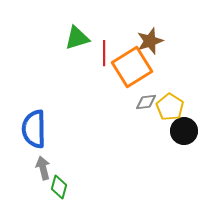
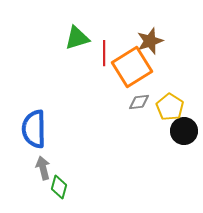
gray diamond: moved 7 px left
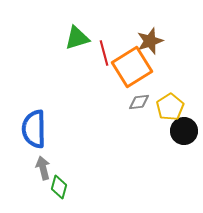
red line: rotated 15 degrees counterclockwise
yellow pentagon: rotated 8 degrees clockwise
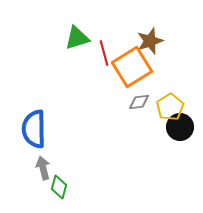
black circle: moved 4 px left, 4 px up
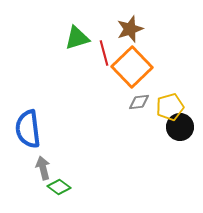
brown star: moved 20 px left, 12 px up
orange square: rotated 12 degrees counterclockwise
yellow pentagon: rotated 16 degrees clockwise
blue semicircle: moved 6 px left; rotated 6 degrees counterclockwise
green diamond: rotated 70 degrees counterclockwise
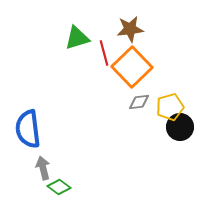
brown star: rotated 12 degrees clockwise
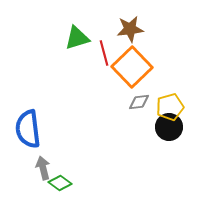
black circle: moved 11 px left
green diamond: moved 1 px right, 4 px up
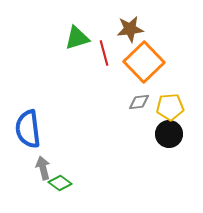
orange square: moved 12 px right, 5 px up
yellow pentagon: rotated 12 degrees clockwise
black circle: moved 7 px down
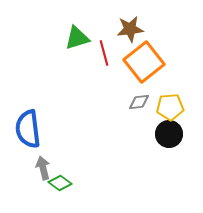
orange square: rotated 6 degrees clockwise
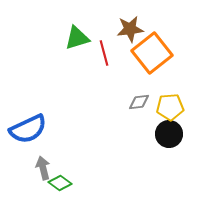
orange square: moved 8 px right, 9 px up
blue semicircle: rotated 108 degrees counterclockwise
